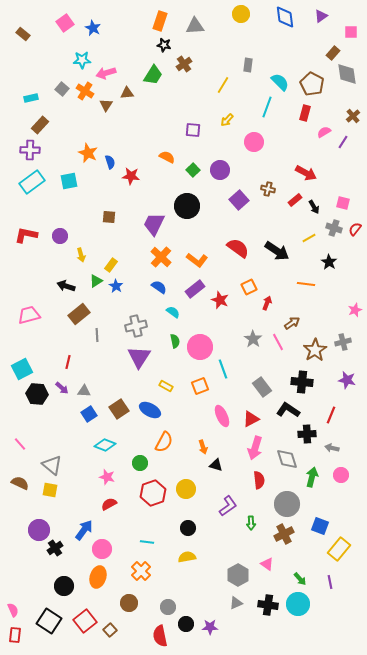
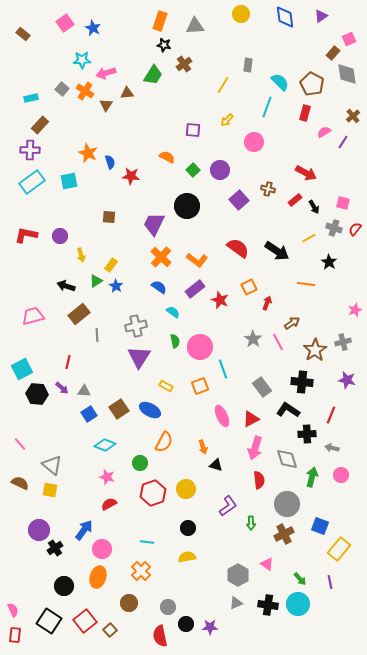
pink square at (351, 32): moved 2 px left, 7 px down; rotated 24 degrees counterclockwise
pink trapezoid at (29, 315): moved 4 px right, 1 px down
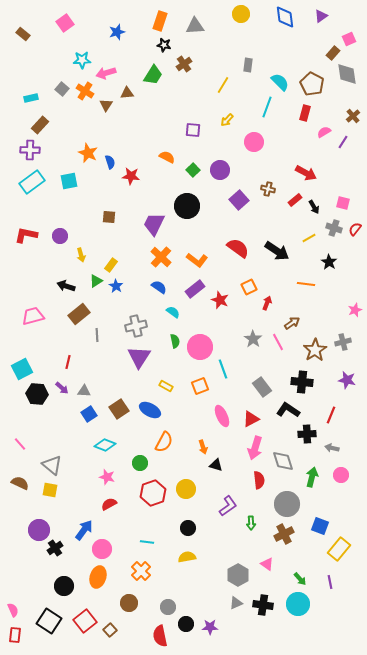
blue star at (93, 28): moved 24 px right, 4 px down; rotated 28 degrees clockwise
gray diamond at (287, 459): moved 4 px left, 2 px down
black cross at (268, 605): moved 5 px left
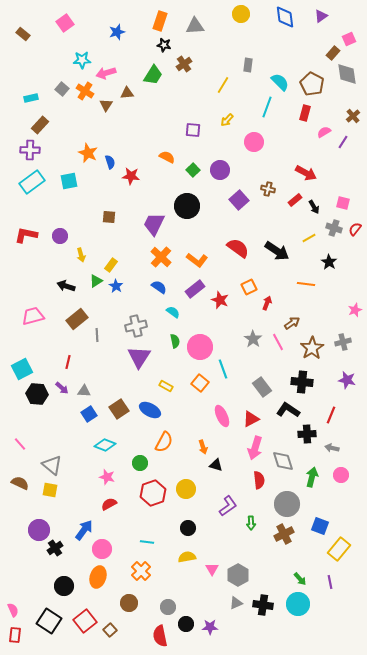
brown rectangle at (79, 314): moved 2 px left, 5 px down
brown star at (315, 350): moved 3 px left, 2 px up
orange square at (200, 386): moved 3 px up; rotated 30 degrees counterclockwise
pink triangle at (267, 564): moved 55 px left, 5 px down; rotated 24 degrees clockwise
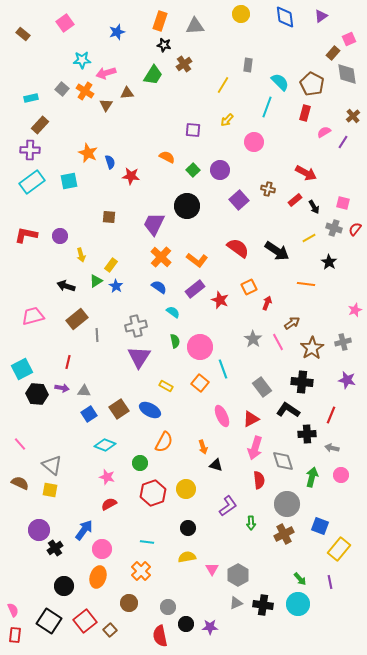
purple arrow at (62, 388): rotated 32 degrees counterclockwise
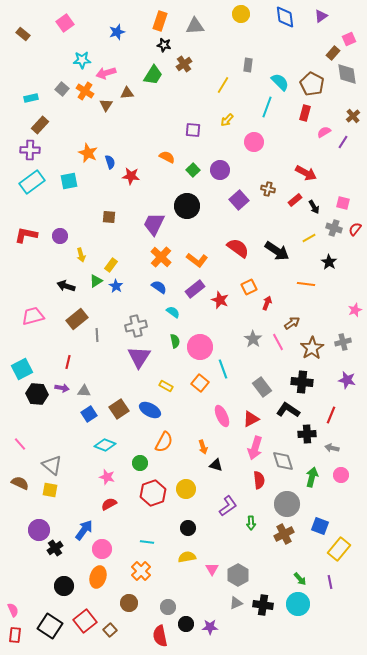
black square at (49, 621): moved 1 px right, 5 px down
